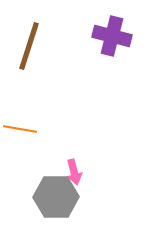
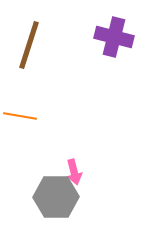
purple cross: moved 2 px right, 1 px down
brown line: moved 1 px up
orange line: moved 13 px up
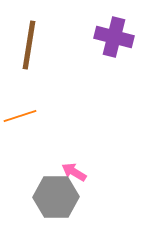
brown line: rotated 9 degrees counterclockwise
orange line: rotated 28 degrees counterclockwise
pink arrow: rotated 135 degrees clockwise
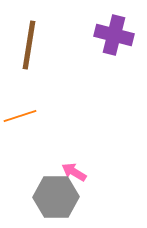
purple cross: moved 2 px up
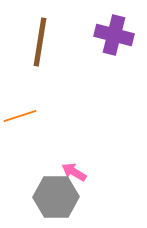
brown line: moved 11 px right, 3 px up
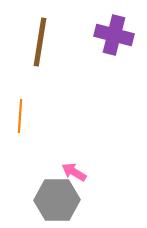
orange line: rotated 68 degrees counterclockwise
gray hexagon: moved 1 px right, 3 px down
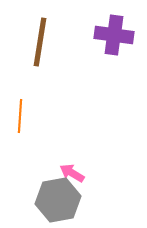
purple cross: rotated 6 degrees counterclockwise
pink arrow: moved 2 px left, 1 px down
gray hexagon: moved 1 px right; rotated 9 degrees counterclockwise
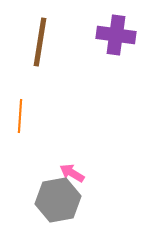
purple cross: moved 2 px right
